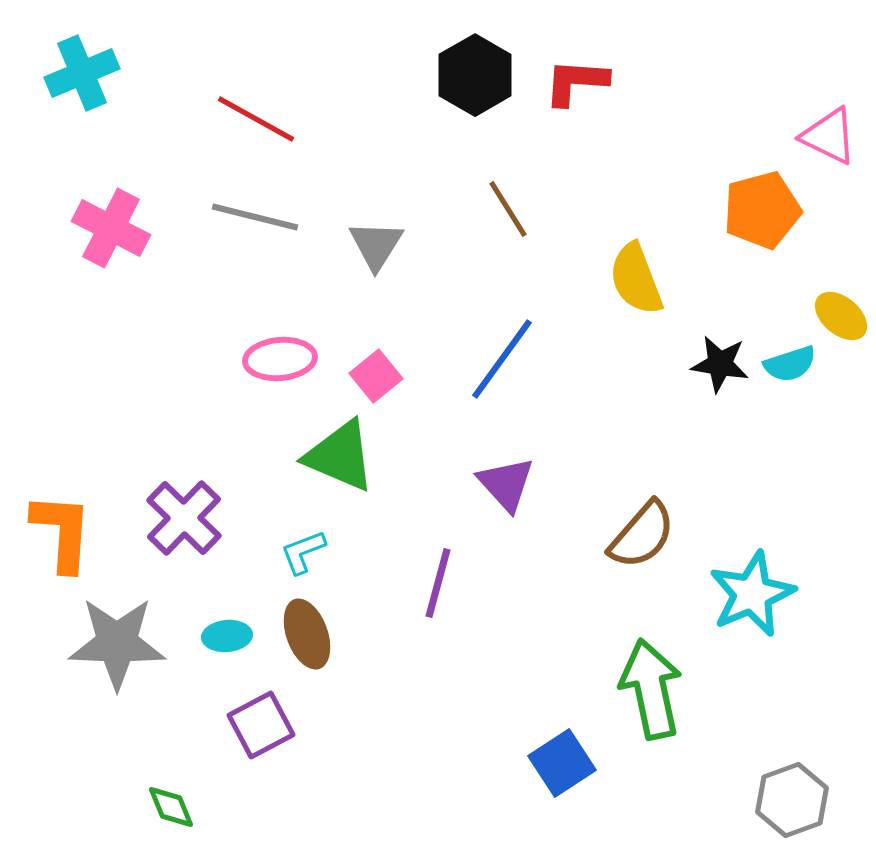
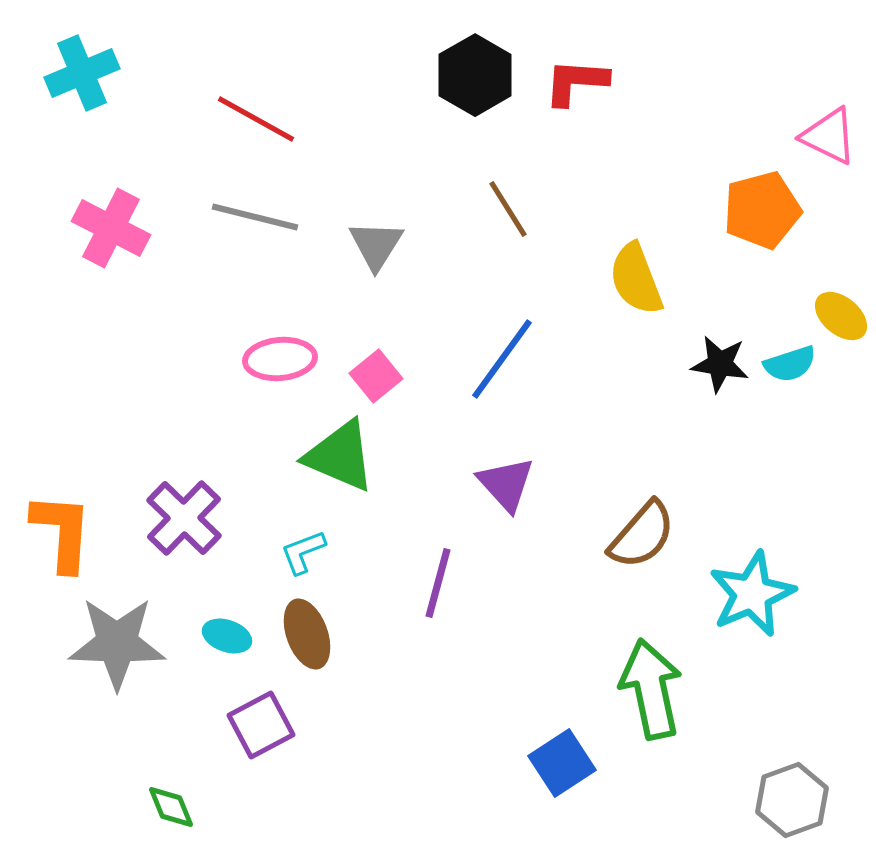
cyan ellipse: rotated 24 degrees clockwise
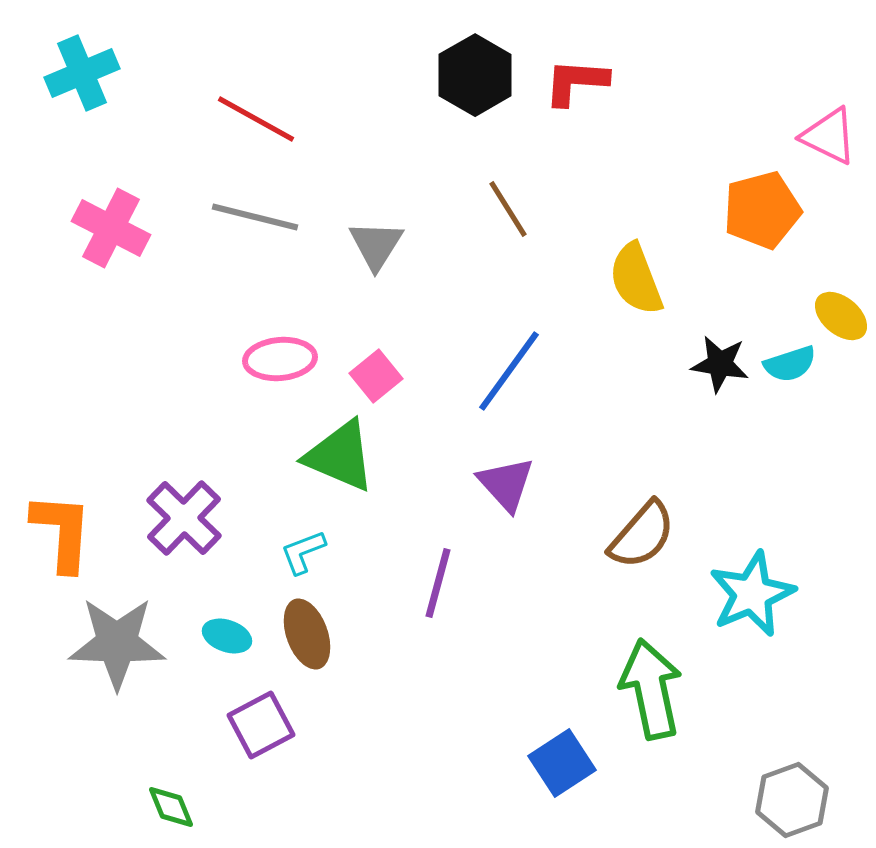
blue line: moved 7 px right, 12 px down
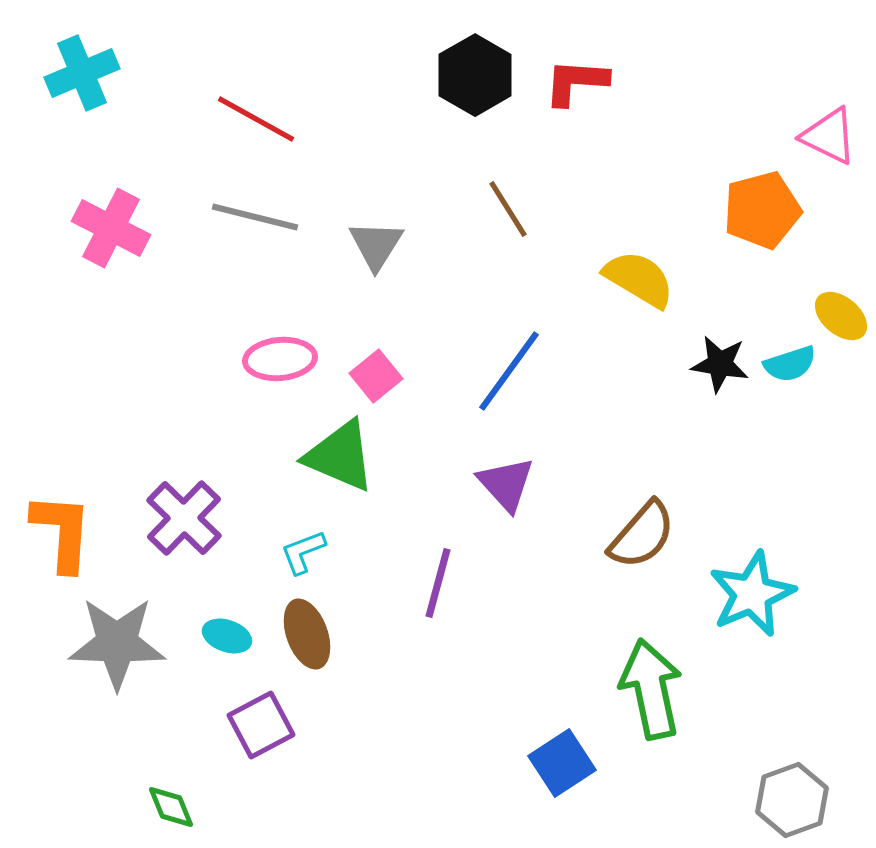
yellow semicircle: moved 3 px right; rotated 142 degrees clockwise
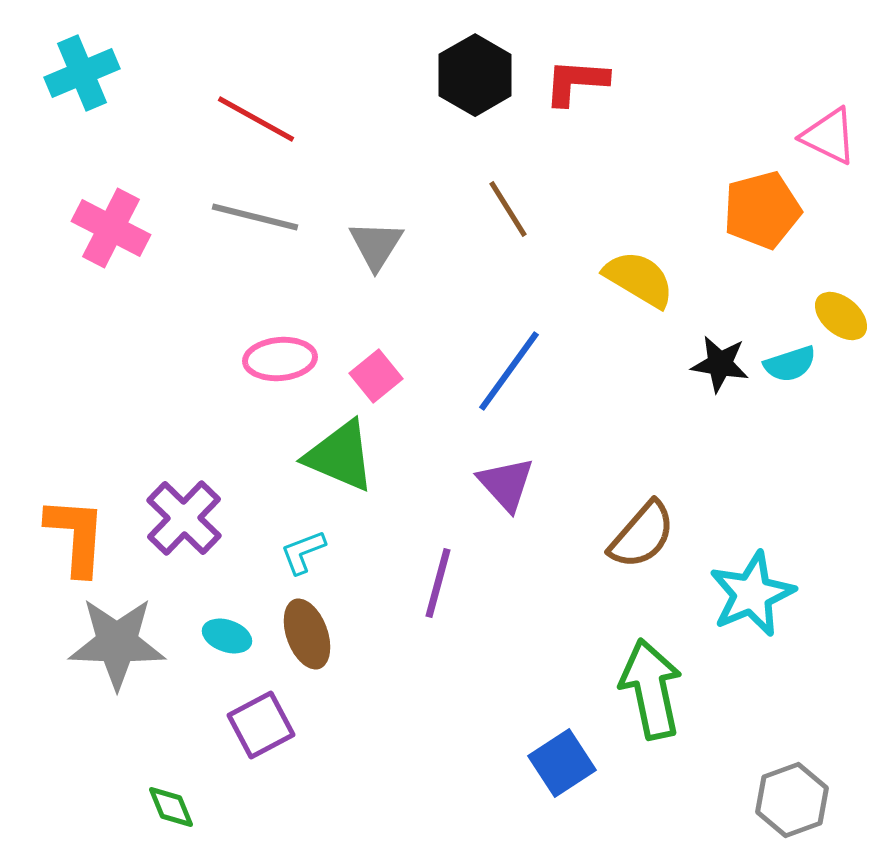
orange L-shape: moved 14 px right, 4 px down
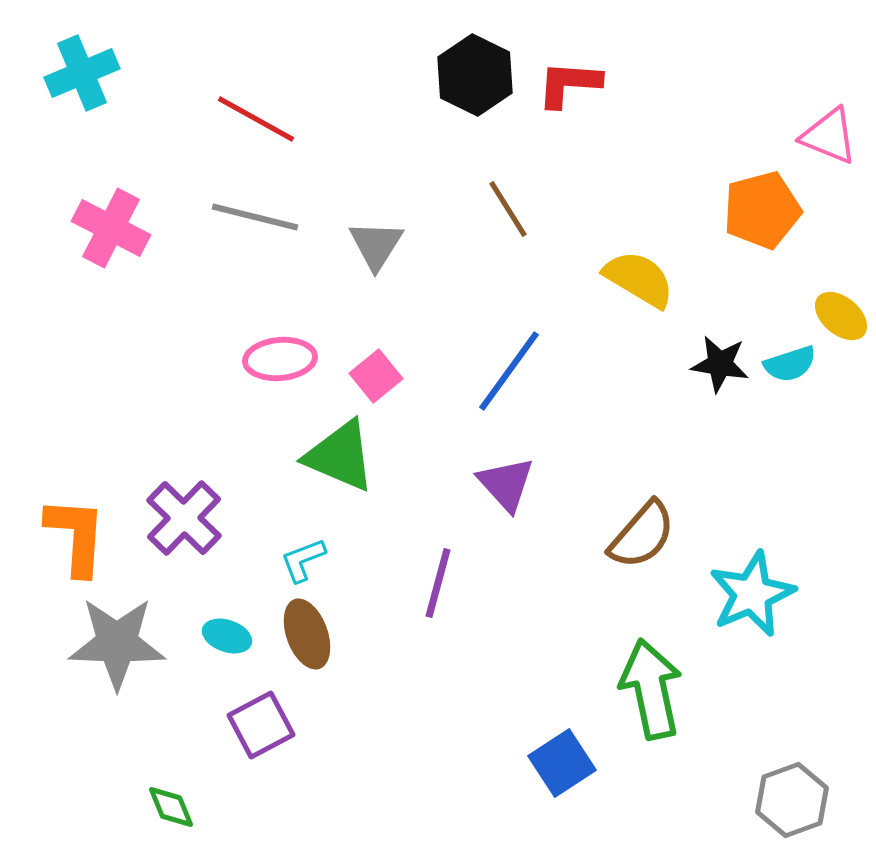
black hexagon: rotated 4 degrees counterclockwise
red L-shape: moved 7 px left, 2 px down
pink triangle: rotated 4 degrees counterclockwise
cyan L-shape: moved 8 px down
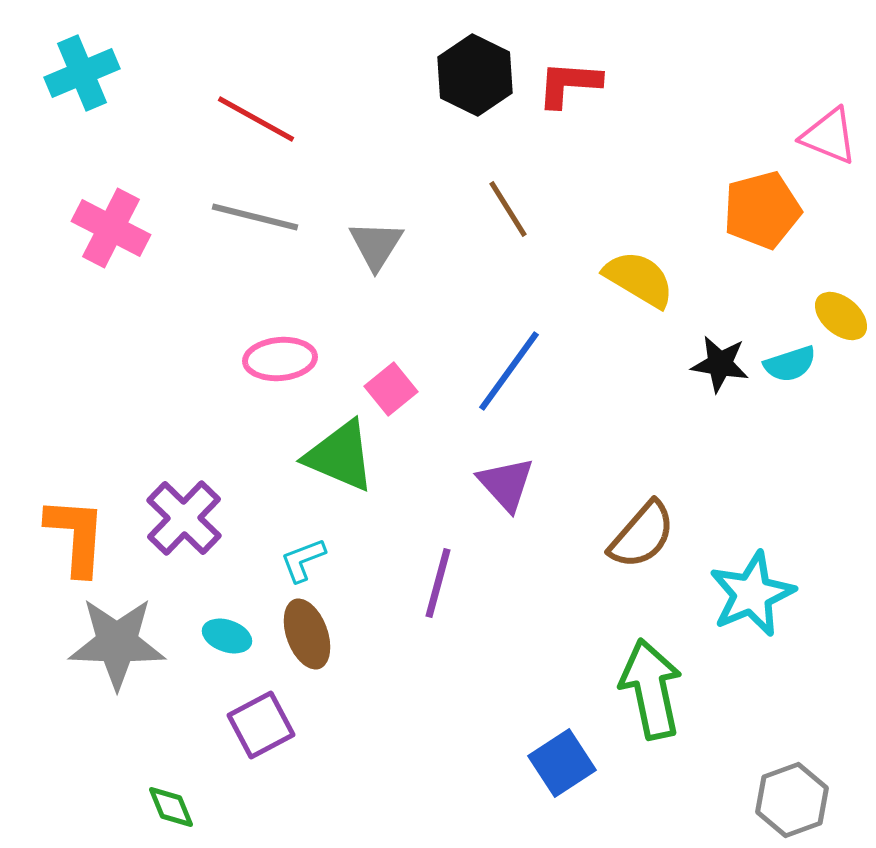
pink square: moved 15 px right, 13 px down
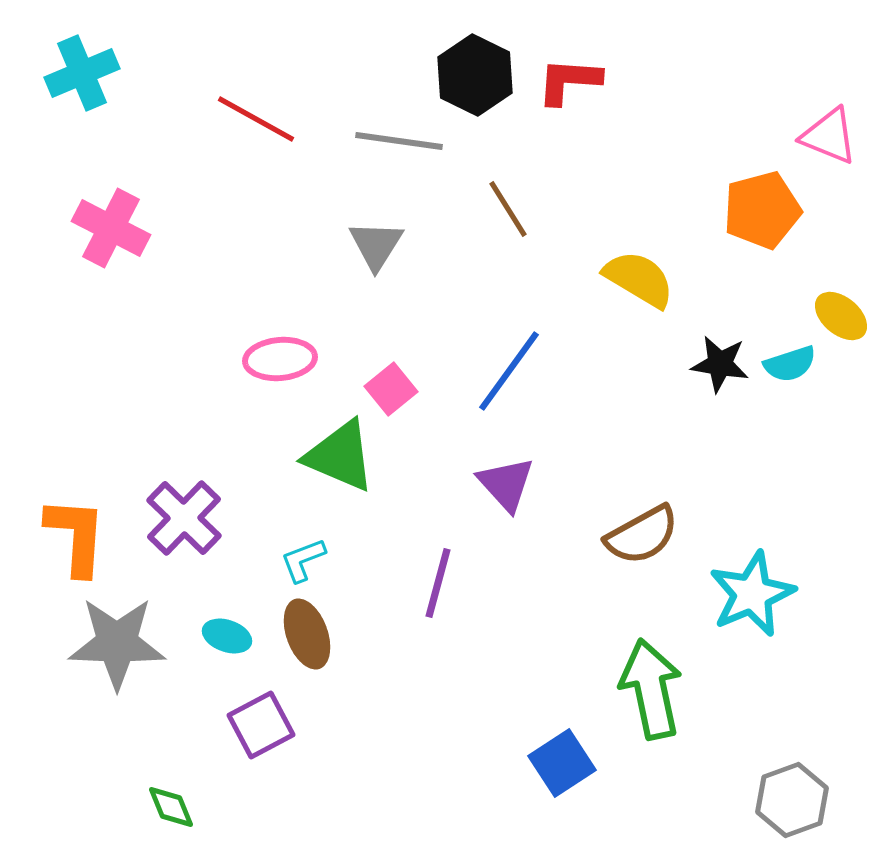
red L-shape: moved 3 px up
gray line: moved 144 px right, 76 px up; rotated 6 degrees counterclockwise
brown semicircle: rotated 20 degrees clockwise
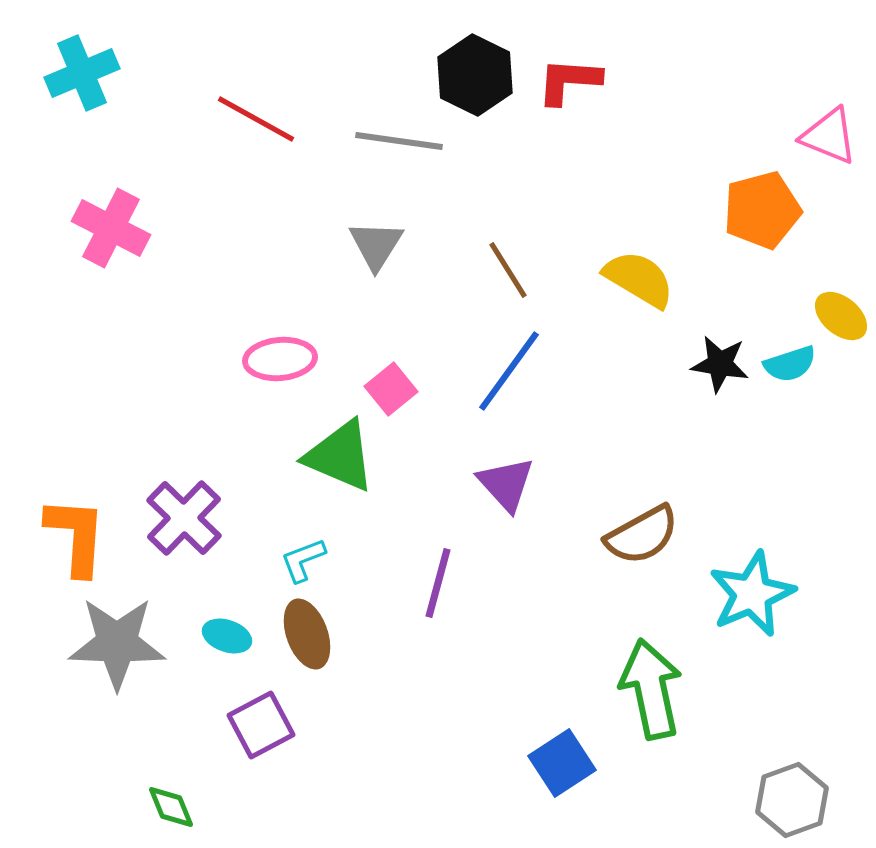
brown line: moved 61 px down
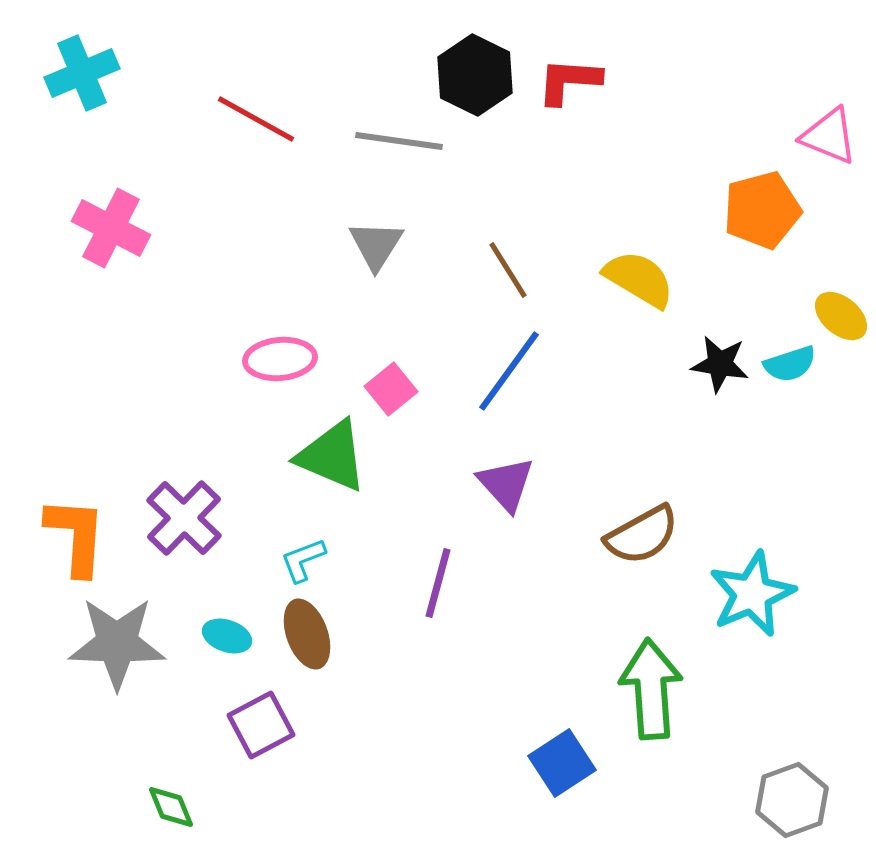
green triangle: moved 8 px left
green arrow: rotated 8 degrees clockwise
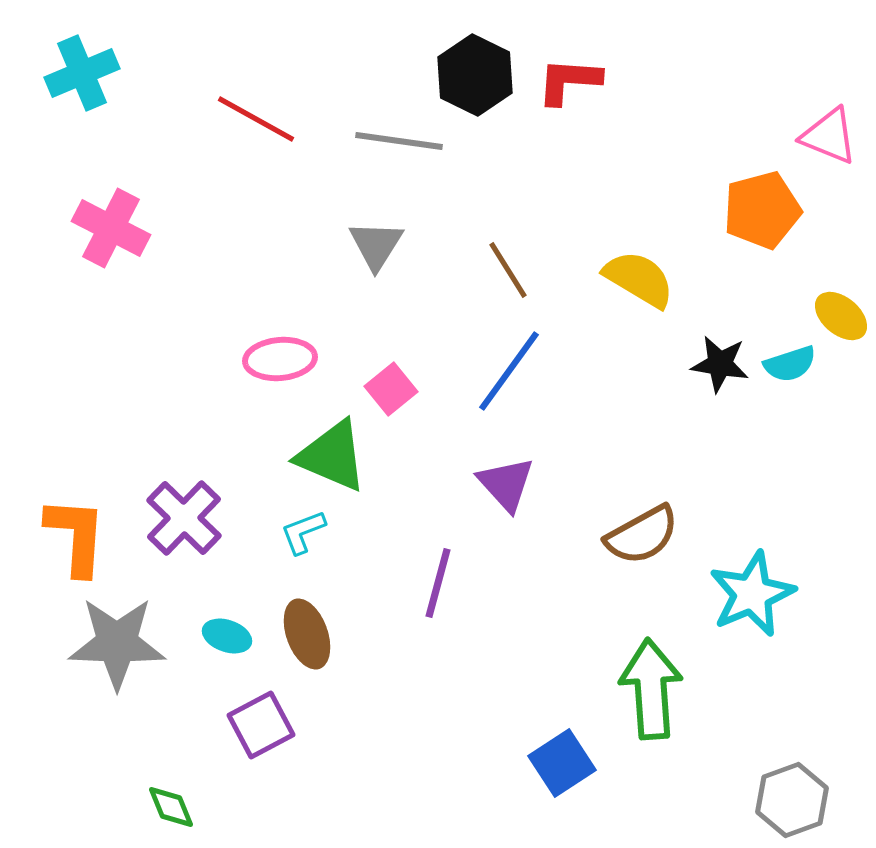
cyan L-shape: moved 28 px up
